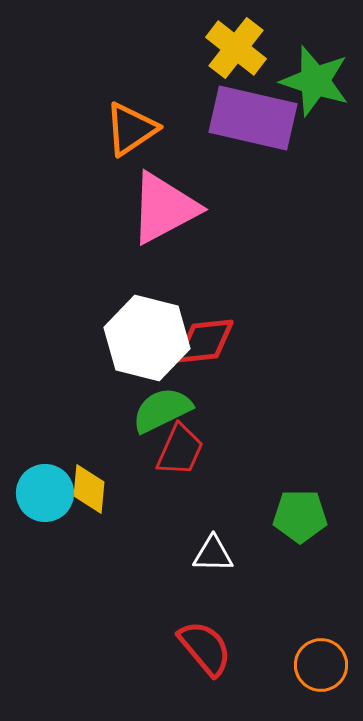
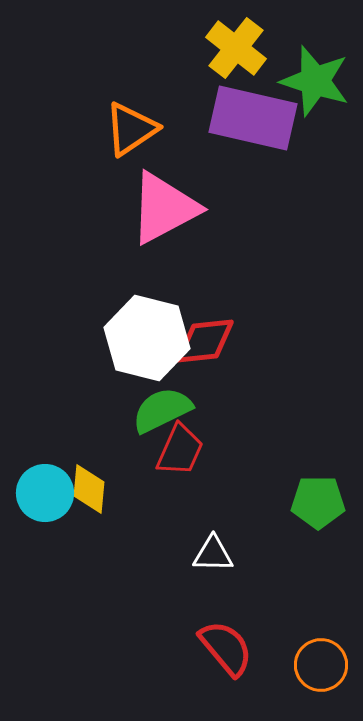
green pentagon: moved 18 px right, 14 px up
red semicircle: moved 21 px right
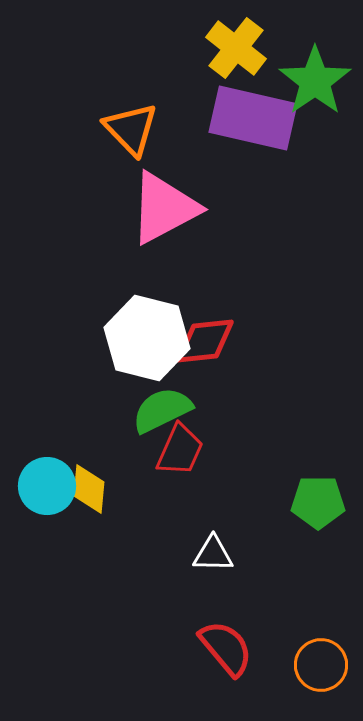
green star: rotated 20 degrees clockwise
orange triangle: rotated 40 degrees counterclockwise
cyan circle: moved 2 px right, 7 px up
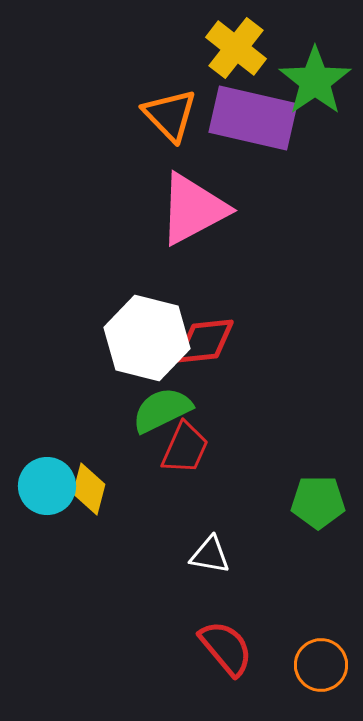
orange triangle: moved 39 px right, 14 px up
pink triangle: moved 29 px right, 1 px down
red trapezoid: moved 5 px right, 2 px up
yellow diamond: rotated 9 degrees clockwise
white triangle: moved 3 px left, 1 px down; rotated 9 degrees clockwise
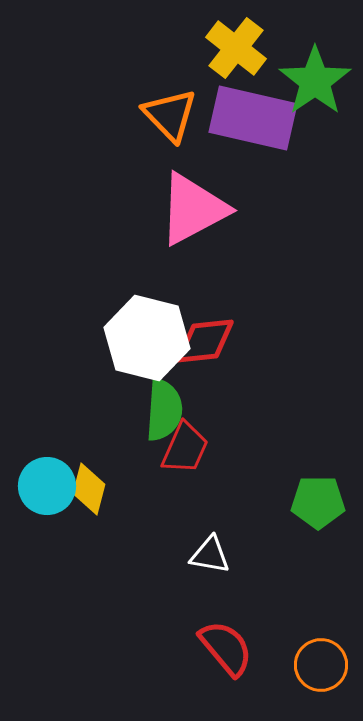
green semicircle: moved 2 px right; rotated 120 degrees clockwise
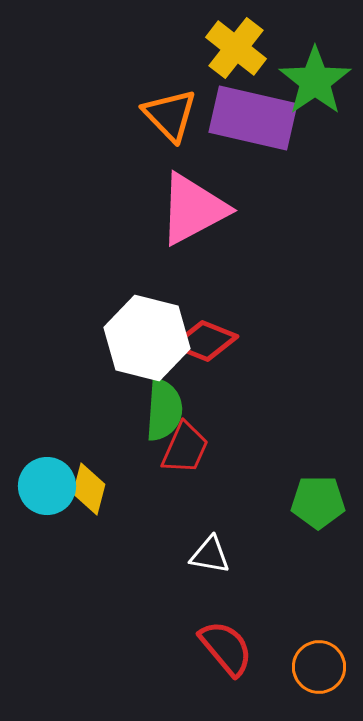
red diamond: rotated 28 degrees clockwise
orange circle: moved 2 px left, 2 px down
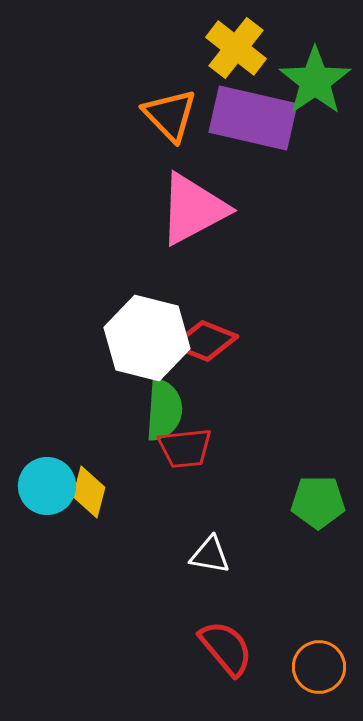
red trapezoid: rotated 60 degrees clockwise
yellow diamond: moved 3 px down
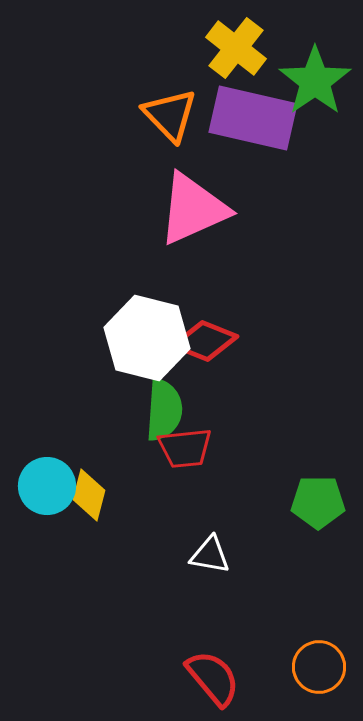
pink triangle: rotated 4 degrees clockwise
yellow diamond: moved 3 px down
red semicircle: moved 13 px left, 30 px down
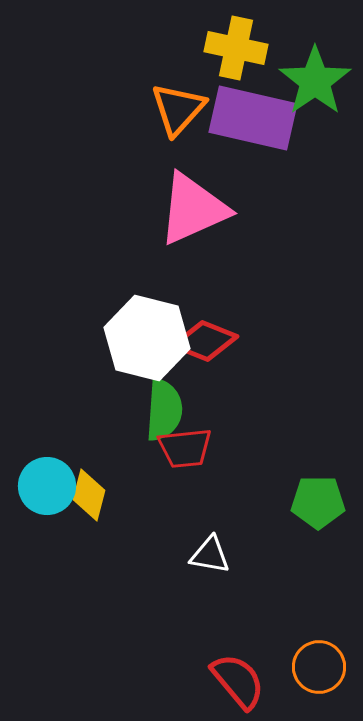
yellow cross: rotated 26 degrees counterclockwise
orange triangle: moved 8 px right, 6 px up; rotated 26 degrees clockwise
red semicircle: moved 25 px right, 3 px down
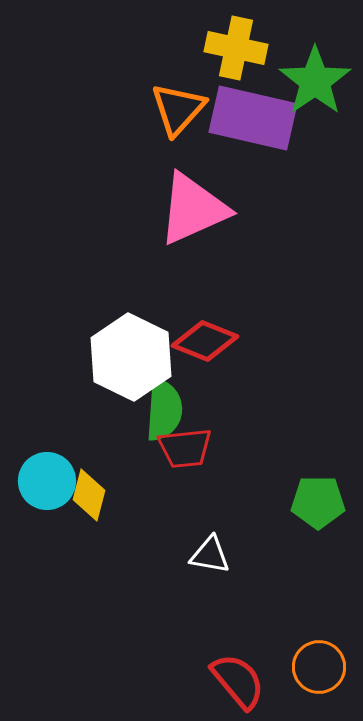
white hexagon: moved 16 px left, 19 px down; rotated 12 degrees clockwise
cyan circle: moved 5 px up
